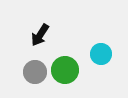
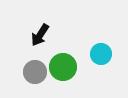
green circle: moved 2 px left, 3 px up
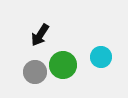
cyan circle: moved 3 px down
green circle: moved 2 px up
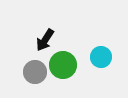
black arrow: moved 5 px right, 5 px down
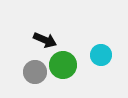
black arrow: rotated 100 degrees counterclockwise
cyan circle: moved 2 px up
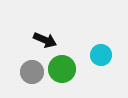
green circle: moved 1 px left, 4 px down
gray circle: moved 3 px left
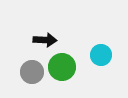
black arrow: rotated 20 degrees counterclockwise
green circle: moved 2 px up
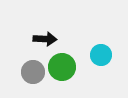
black arrow: moved 1 px up
gray circle: moved 1 px right
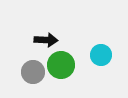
black arrow: moved 1 px right, 1 px down
green circle: moved 1 px left, 2 px up
